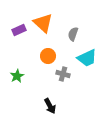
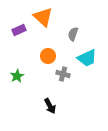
orange triangle: moved 6 px up
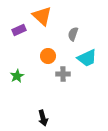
orange triangle: moved 1 px left, 1 px up
gray cross: rotated 16 degrees counterclockwise
black arrow: moved 7 px left, 12 px down; rotated 14 degrees clockwise
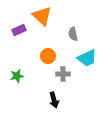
gray semicircle: rotated 32 degrees counterclockwise
green star: rotated 16 degrees clockwise
black arrow: moved 11 px right, 18 px up
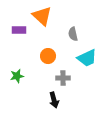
purple rectangle: rotated 24 degrees clockwise
gray cross: moved 4 px down
